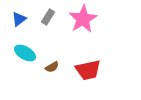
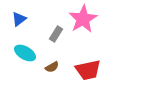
gray rectangle: moved 8 px right, 17 px down
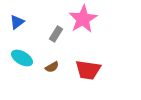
blue triangle: moved 2 px left, 3 px down
cyan ellipse: moved 3 px left, 5 px down
red trapezoid: rotated 20 degrees clockwise
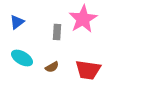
gray rectangle: moved 1 px right, 2 px up; rotated 28 degrees counterclockwise
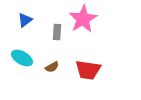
blue triangle: moved 8 px right, 2 px up
